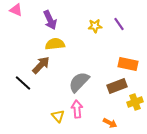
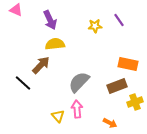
purple line: moved 4 px up
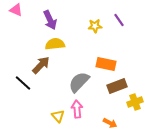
orange rectangle: moved 22 px left
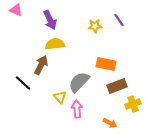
brown arrow: rotated 18 degrees counterclockwise
yellow cross: moved 2 px left, 2 px down
yellow triangle: moved 2 px right, 19 px up
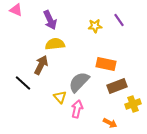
pink arrow: rotated 18 degrees clockwise
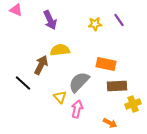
yellow star: moved 2 px up
yellow semicircle: moved 5 px right, 6 px down
brown rectangle: rotated 18 degrees clockwise
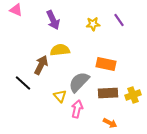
purple arrow: moved 3 px right
yellow star: moved 2 px left
brown rectangle: moved 9 px left, 7 px down
yellow triangle: moved 1 px up
yellow cross: moved 9 px up
